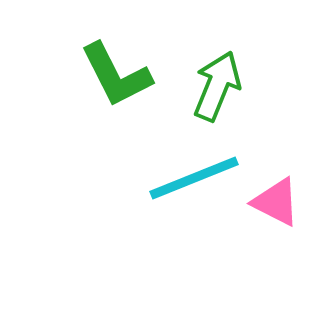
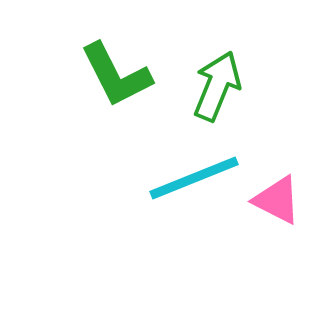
pink triangle: moved 1 px right, 2 px up
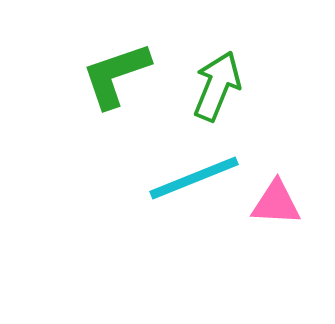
green L-shape: rotated 98 degrees clockwise
pink triangle: moved 1 px left, 3 px down; rotated 24 degrees counterclockwise
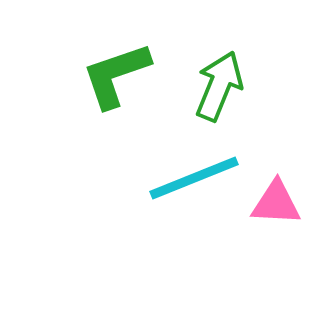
green arrow: moved 2 px right
